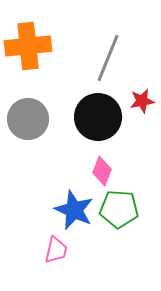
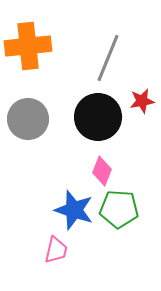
blue star: rotated 6 degrees counterclockwise
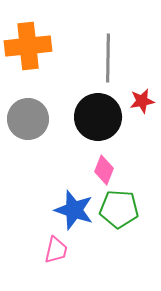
gray line: rotated 21 degrees counterclockwise
pink diamond: moved 2 px right, 1 px up
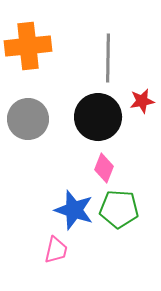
pink diamond: moved 2 px up
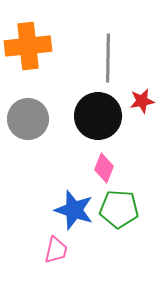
black circle: moved 1 px up
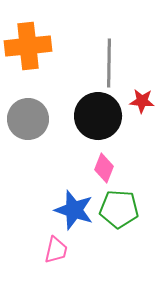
gray line: moved 1 px right, 5 px down
red star: rotated 15 degrees clockwise
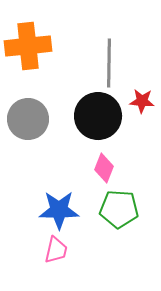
blue star: moved 15 px left; rotated 18 degrees counterclockwise
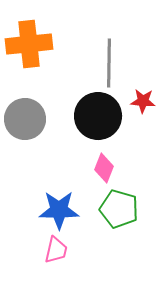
orange cross: moved 1 px right, 2 px up
red star: moved 1 px right
gray circle: moved 3 px left
green pentagon: rotated 12 degrees clockwise
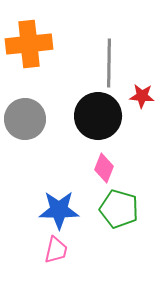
red star: moved 1 px left, 5 px up
